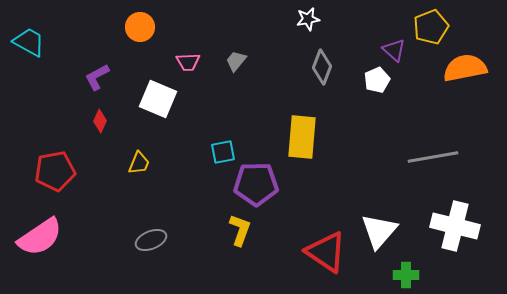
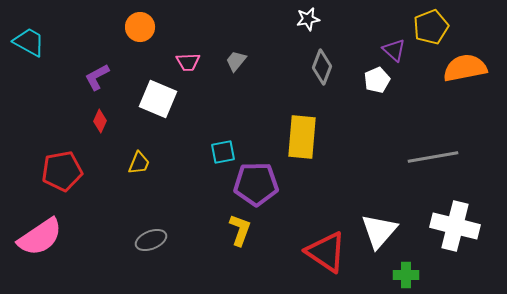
red pentagon: moved 7 px right
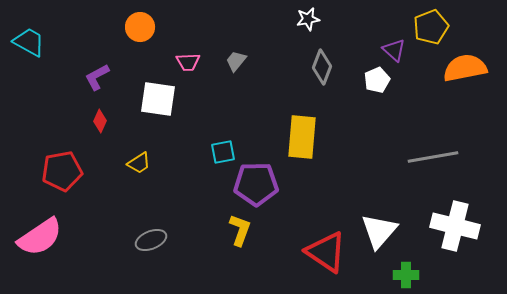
white square: rotated 15 degrees counterclockwise
yellow trapezoid: rotated 35 degrees clockwise
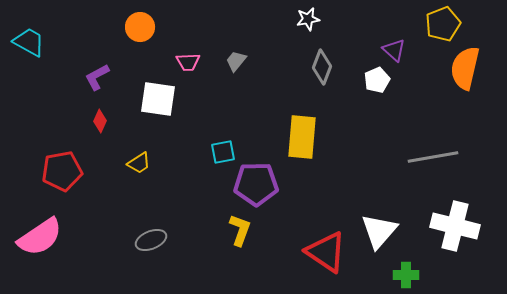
yellow pentagon: moved 12 px right, 3 px up
orange semicircle: rotated 66 degrees counterclockwise
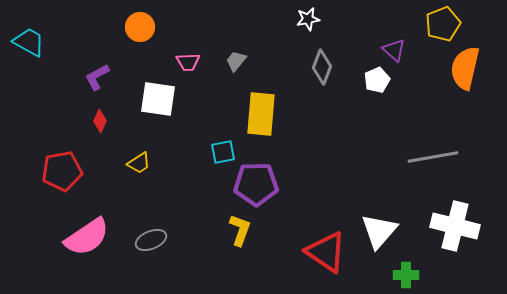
yellow rectangle: moved 41 px left, 23 px up
pink semicircle: moved 47 px right
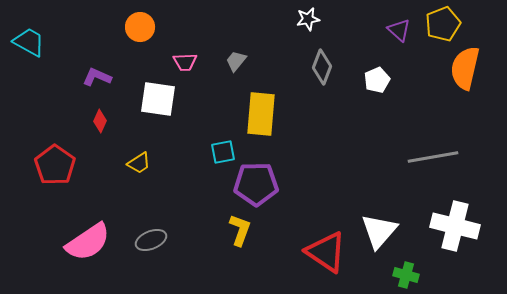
purple triangle: moved 5 px right, 20 px up
pink trapezoid: moved 3 px left
purple L-shape: rotated 52 degrees clockwise
red pentagon: moved 7 px left, 6 px up; rotated 27 degrees counterclockwise
pink semicircle: moved 1 px right, 5 px down
green cross: rotated 15 degrees clockwise
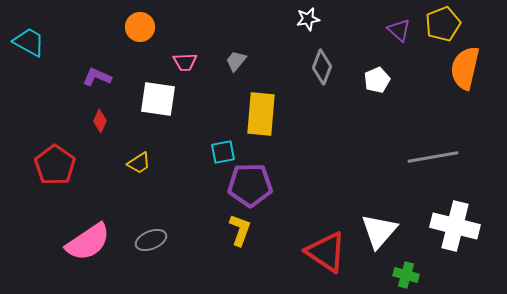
purple pentagon: moved 6 px left, 1 px down
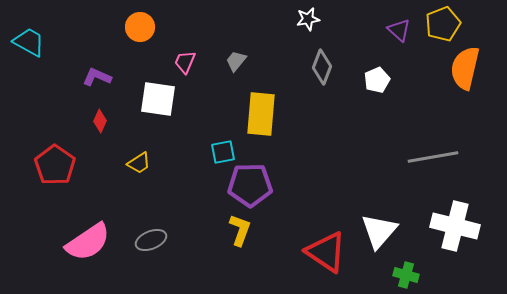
pink trapezoid: rotated 115 degrees clockwise
